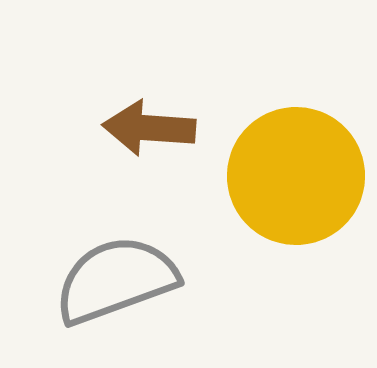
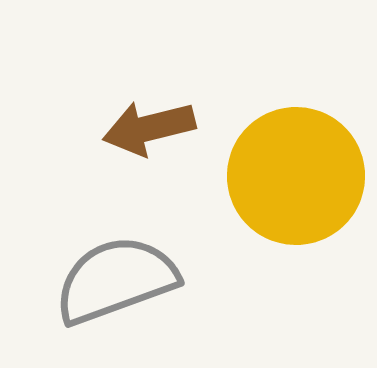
brown arrow: rotated 18 degrees counterclockwise
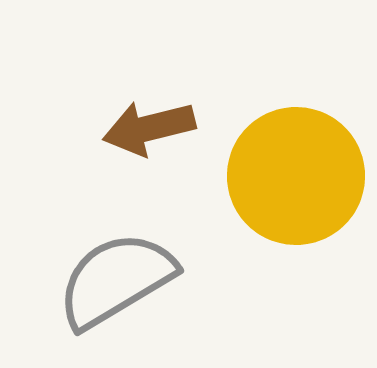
gray semicircle: rotated 11 degrees counterclockwise
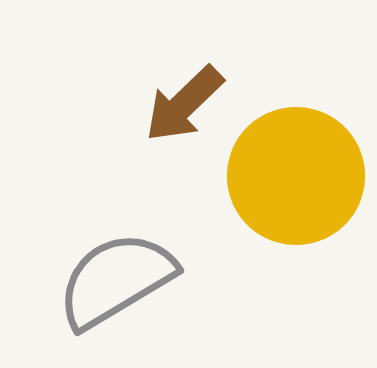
brown arrow: moved 35 px right, 24 px up; rotated 30 degrees counterclockwise
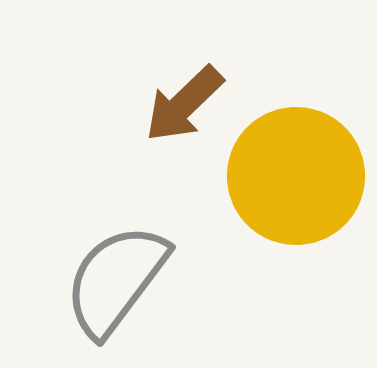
gray semicircle: rotated 22 degrees counterclockwise
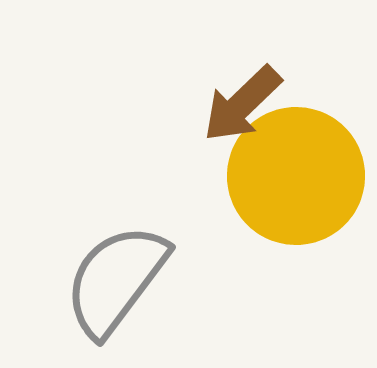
brown arrow: moved 58 px right
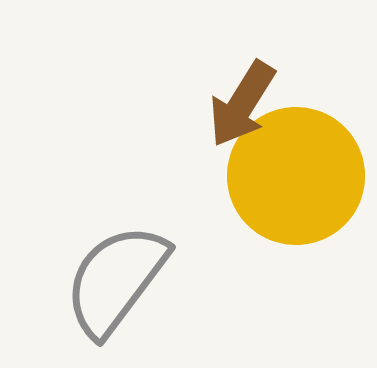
brown arrow: rotated 14 degrees counterclockwise
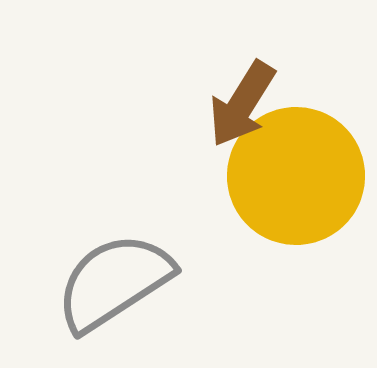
gray semicircle: moved 2 px left, 2 px down; rotated 20 degrees clockwise
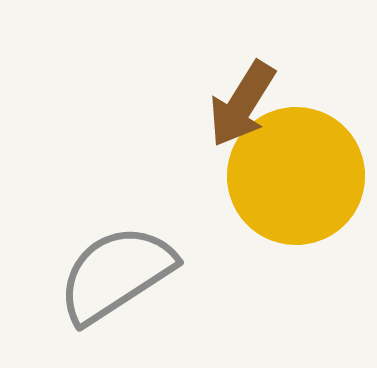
gray semicircle: moved 2 px right, 8 px up
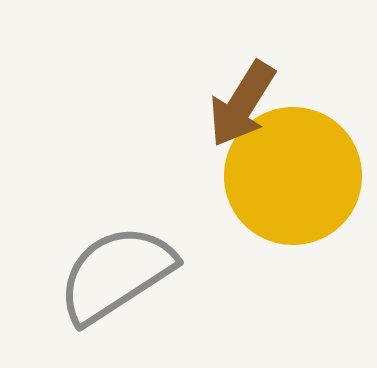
yellow circle: moved 3 px left
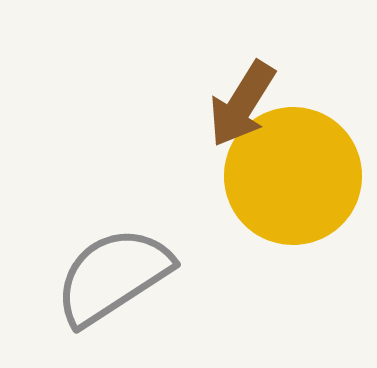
gray semicircle: moved 3 px left, 2 px down
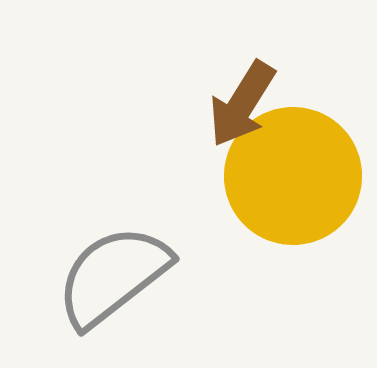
gray semicircle: rotated 5 degrees counterclockwise
